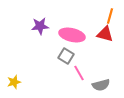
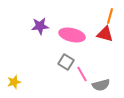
gray square: moved 6 px down
pink line: moved 3 px right, 1 px down
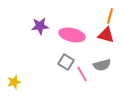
red triangle: moved 1 px right, 1 px down
gray semicircle: moved 1 px right, 20 px up
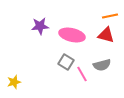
orange line: rotated 63 degrees clockwise
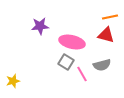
orange line: moved 1 px down
pink ellipse: moved 7 px down
yellow star: moved 1 px left, 1 px up
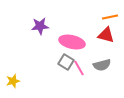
pink line: moved 3 px left, 6 px up
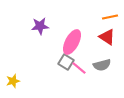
red triangle: moved 1 px right, 2 px down; rotated 18 degrees clockwise
pink ellipse: rotated 75 degrees counterclockwise
pink line: rotated 21 degrees counterclockwise
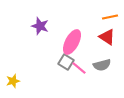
purple star: rotated 24 degrees clockwise
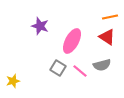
pink ellipse: moved 1 px up
gray square: moved 8 px left, 6 px down
pink line: moved 1 px right, 3 px down
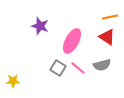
pink line: moved 2 px left, 3 px up
yellow star: rotated 16 degrees clockwise
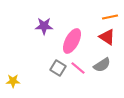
purple star: moved 4 px right; rotated 18 degrees counterclockwise
gray semicircle: rotated 18 degrees counterclockwise
